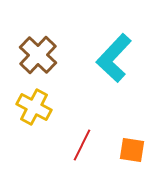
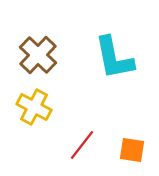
cyan L-shape: rotated 54 degrees counterclockwise
red line: rotated 12 degrees clockwise
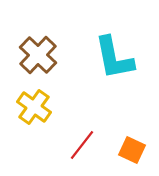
yellow cross: rotated 8 degrees clockwise
orange square: rotated 16 degrees clockwise
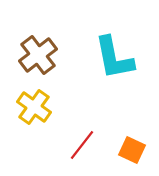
brown cross: rotated 9 degrees clockwise
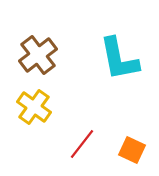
cyan L-shape: moved 5 px right, 1 px down
red line: moved 1 px up
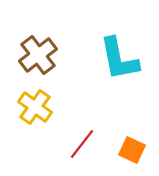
yellow cross: moved 1 px right
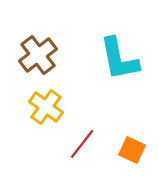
yellow cross: moved 11 px right
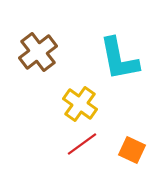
brown cross: moved 3 px up
yellow cross: moved 34 px right, 3 px up
red line: rotated 16 degrees clockwise
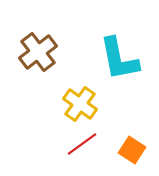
orange square: rotated 8 degrees clockwise
